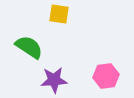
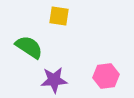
yellow square: moved 2 px down
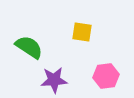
yellow square: moved 23 px right, 16 px down
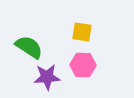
pink hexagon: moved 23 px left, 11 px up; rotated 10 degrees clockwise
purple star: moved 7 px left, 3 px up
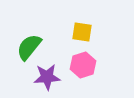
green semicircle: rotated 84 degrees counterclockwise
pink hexagon: rotated 20 degrees counterclockwise
